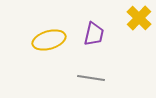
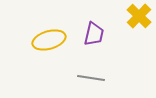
yellow cross: moved 2 px up
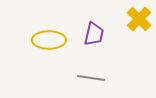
yellow cross: moved 3 px down
yellow ellipse: rotated 16 degrees clockwise
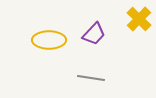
purple trapezoid: rotated 30 degrees clockwise
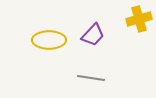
yellow cross: rotated 30 degrees clockwise
purple trapezoid: moved 1 px left, 1 px down
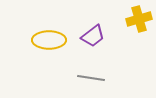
purple trapezoid: moved 1 px down; rotated 10 degrees clockwise
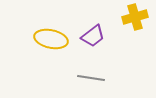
yellow cross: moved 4 px left, 2 px up
yellow ellipse: moved 2 px right, 1 px up; rotated 12 degrees clockwise
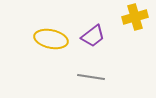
gray line: moved 1 px up
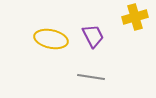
purple trapezoid: rotated 80 degrees counterclockwise
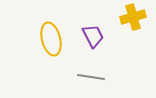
yellow cross: moved 2 px left
yellow ellipse: rotated 64 degrees clockwise
